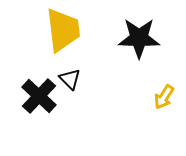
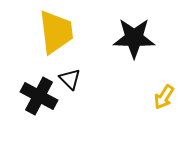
yellow trapezoid: moved 7 px left, 2 px down
black star: moved 5 px left
black cross: rotated 15 degrees counterclockwise
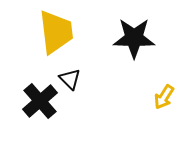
black cross: moved 1 px right, 5 px down; rotated 21 degrees clockwise
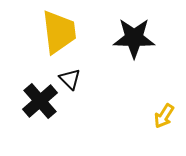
yellow trapezoid: moved 3 px right
yellow arrow: moved 19 px down
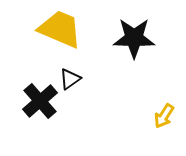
yellow trapezoid: moved 1 px right, 3 px up; rotated 60 degrees counterclockwise
black triangle: rotated 40 degrees clockwise
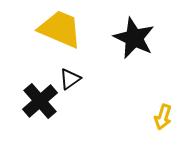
black star: rotated 24 degrees clockwise
yellow arrow: moved 1 px left, 1 px down; rotated 15 degrees counterclockwise
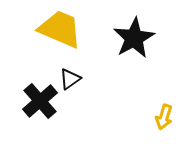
black star: rotated 18 degrees clockwise
yellow arrow: moved 1 px right
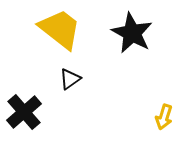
yellow trapezoid: rotated 15 degrees clockwise
black star: moved 2 px left, 5 px up; rotated 15 degrees counterclockwise
black cross: moved 16 px left, 11 px down
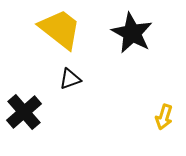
black triangle: rotated 15 degrees clockwise
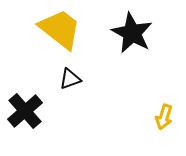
black cross: moved 1 px right, 1 px up
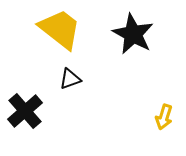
black star: moved 1 px right, 1 px down
